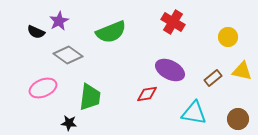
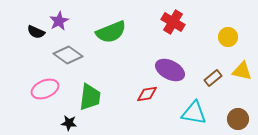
pink ellipse: moved 2 px right, 1 px down
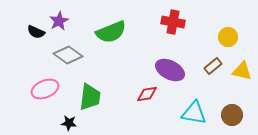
red cross: rotated 20 degrees counterclockwise
brown rectangle: moved 12 px up
brown circle: moved 6 px left, 4 px up
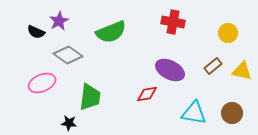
yellow circle: moved 4 px up
pink ellipse: moved 3 px left, 6 px up
brown circle: moved 2 px up
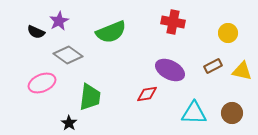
brown rectangle: rotated 12 degrees clockwise
cyan triangle: rotated 8 degrees counterclockwise
black star: rotated 28 degrees clockwise
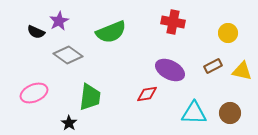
pink ellipse: moved 8 px left, 10 px down
brown circle: moved 2 px left
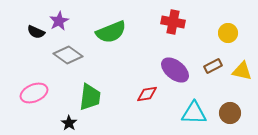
purple ellipse: moved 5 px right; rotated 12 degrees clockwise
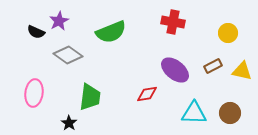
pink ellipse: rotated 60 degrees counterclockwise
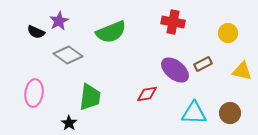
brown rectangle: moved 10 px left, 2 px up
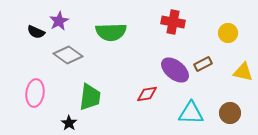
green semicircle: rotated 20 degrees clockwise
yellow triangle: moved 1 px right, 1 px down
pink ellipse: moved 1 px right
cyan triangle: moved 3 px left
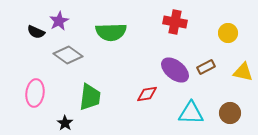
red cross: moved 2 px right
brown rectangle: moved 3 px right, 3 px down
black star: moved 4 px left
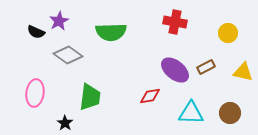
red diamond: moved 3 px right, 2 px down
